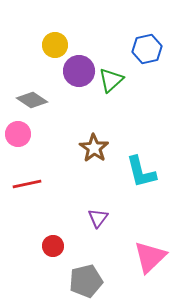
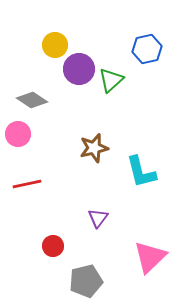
purple circle: moved 2 px up
brown star: rotated 24 degrees clockwise
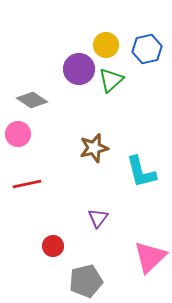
yellow circle: moved 51 px right
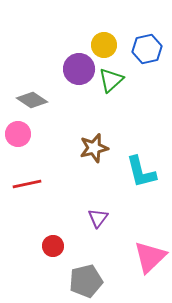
yellow circle: moved 2 px left
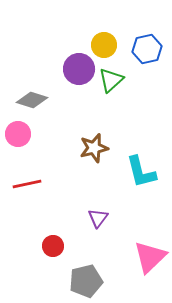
gray diamond: rotated 16 degrees counterclockwise
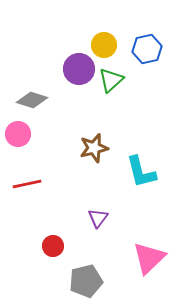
pink triangle: moved 1 px left, 1 px down
